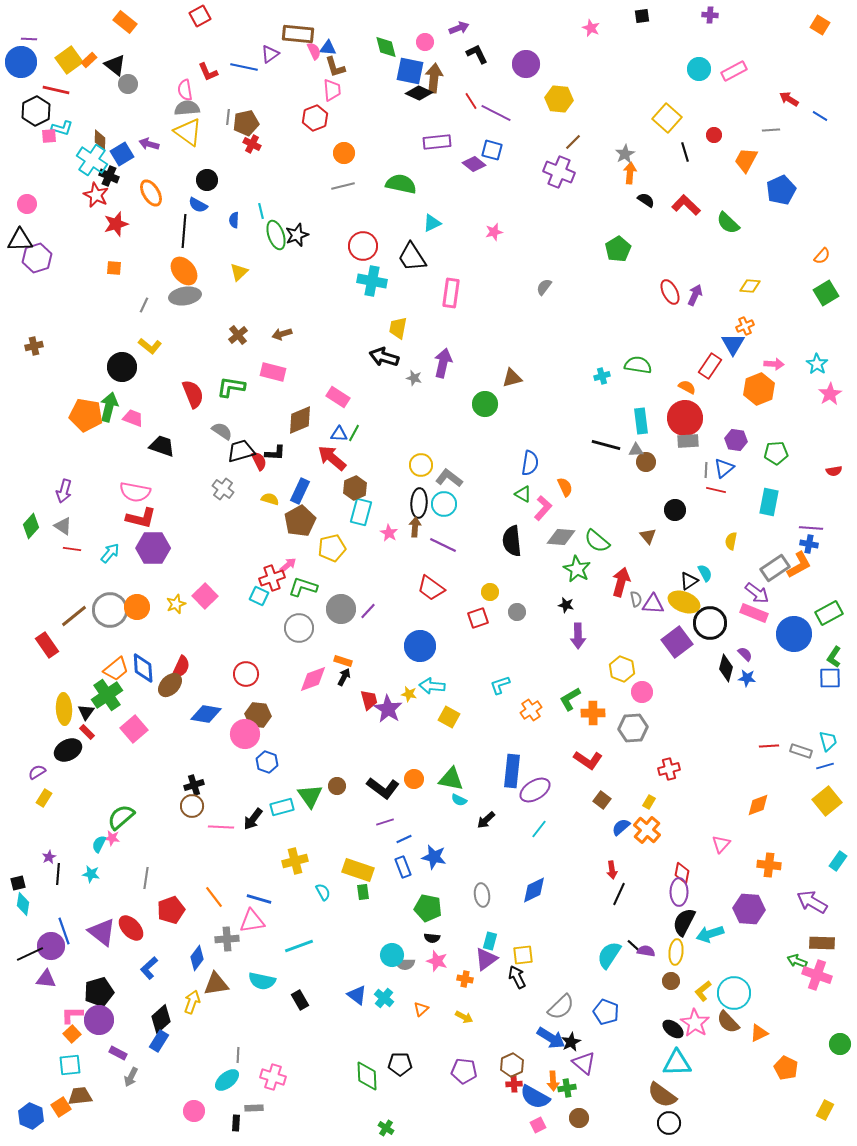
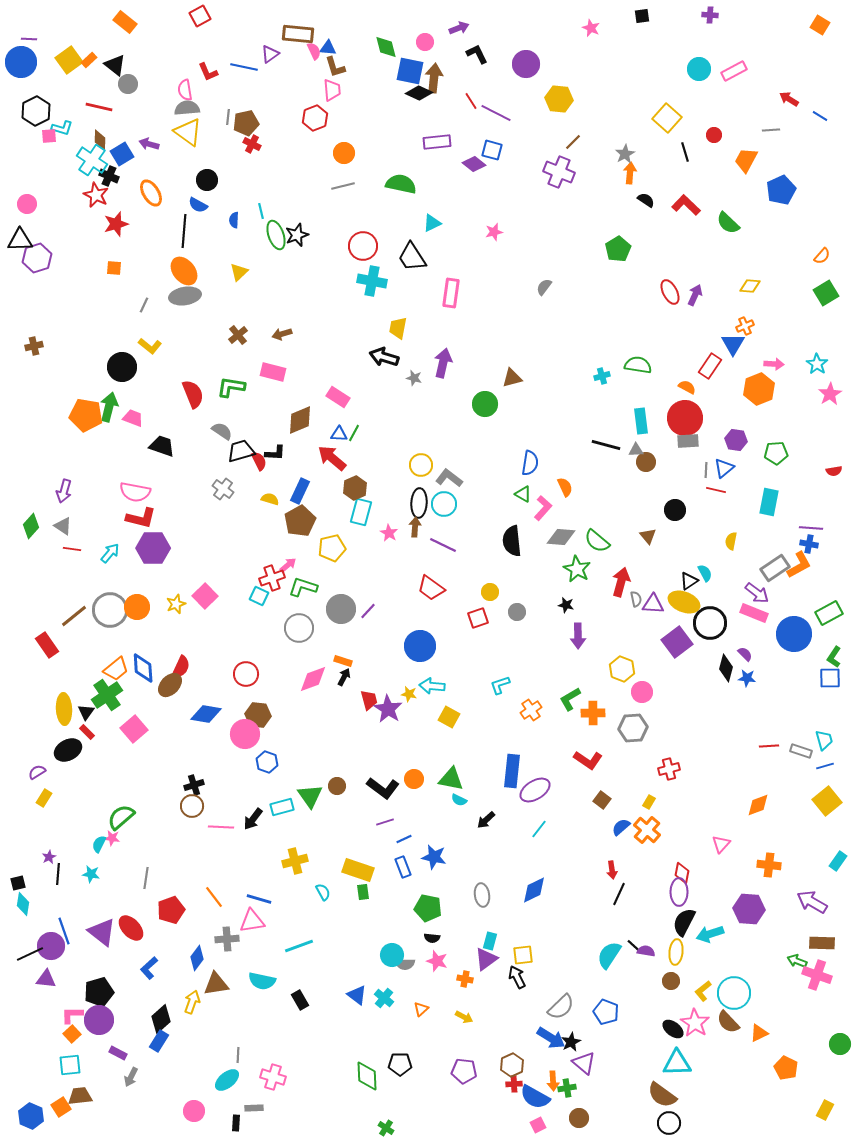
red line at (56, 90): moved 43 px right, 17 px down
cyan trapezoid at (828, 741): moved 4 px left, 1 px up
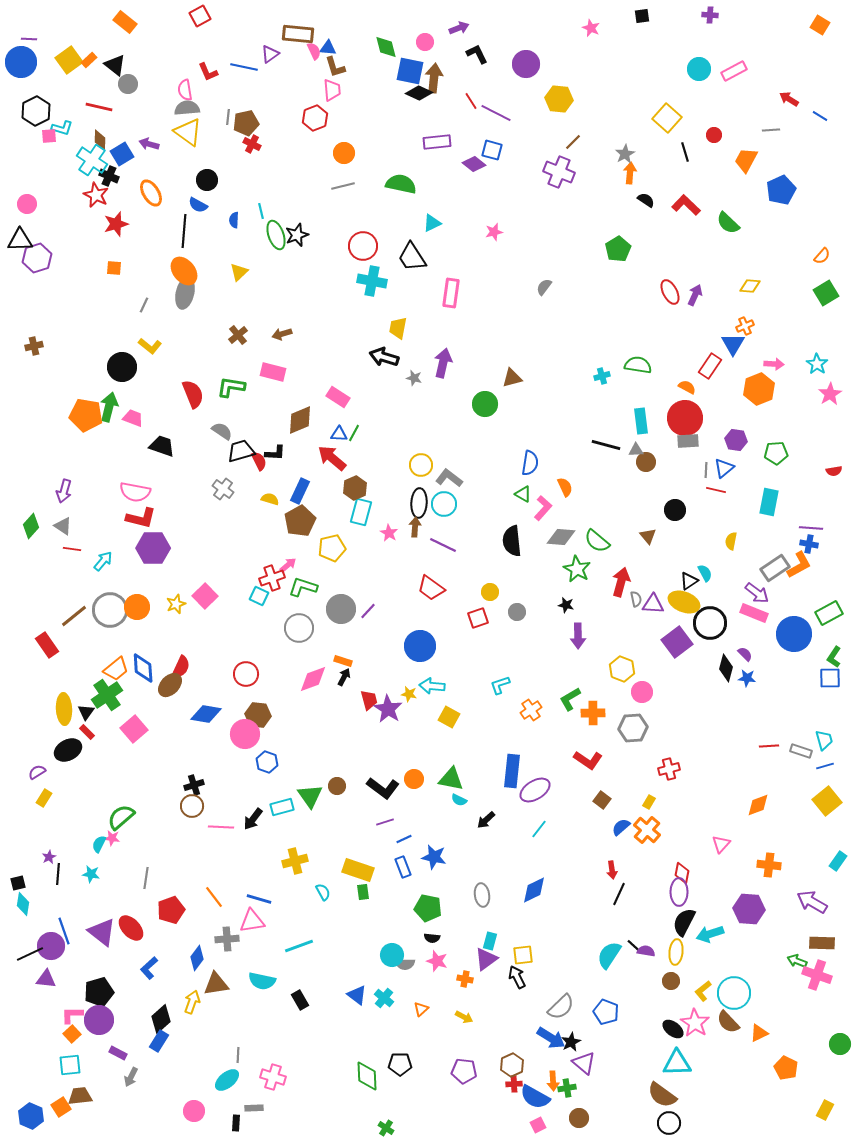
gray ellipse at (185, 296): moved 3 px up; rotated 68 degrees counterclockwise
cyan arrow at (110, 553): moved 7 px left, 8 px down
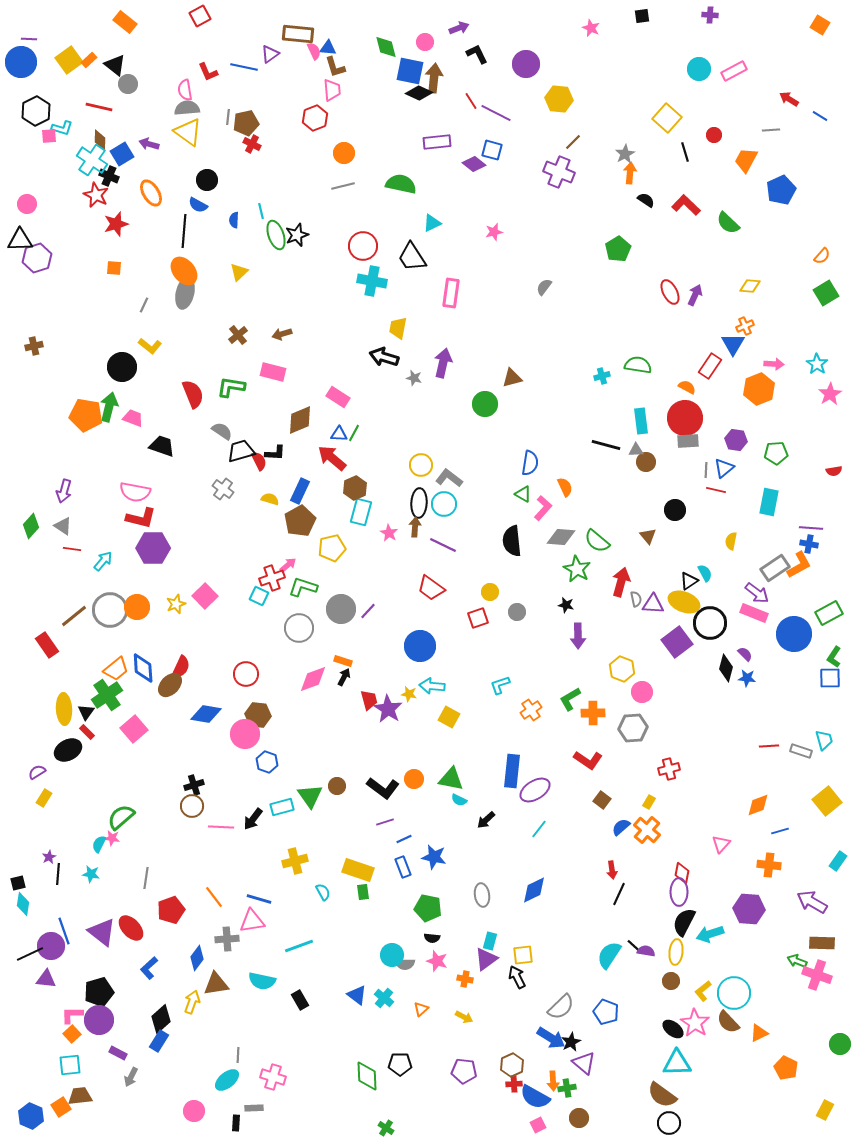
blue line at (825, 766): moved 45 px left, 65 px down
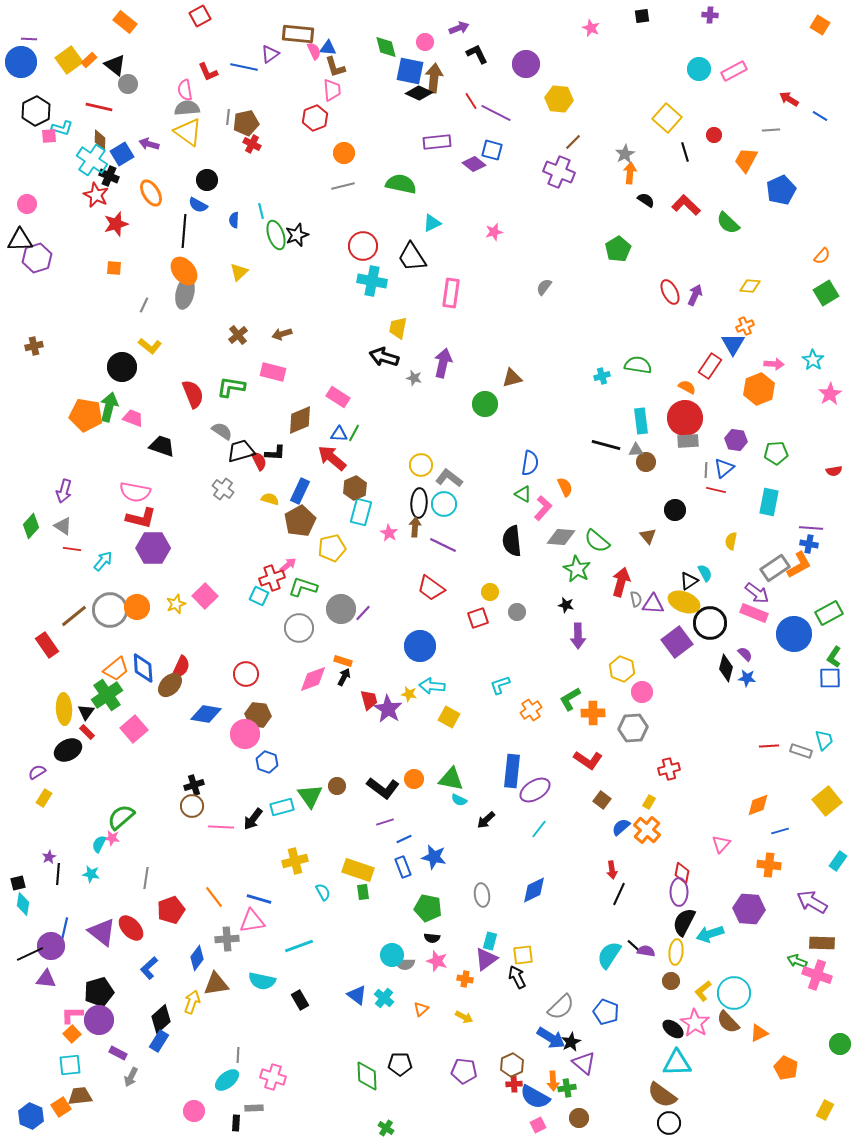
cyan star at (817, 364): moved 4 px left, 4 px up
purple line at (368, 611): moved 5 px left, 2 px down
blue line at (64, 931): rotated 32 degrees clockwise
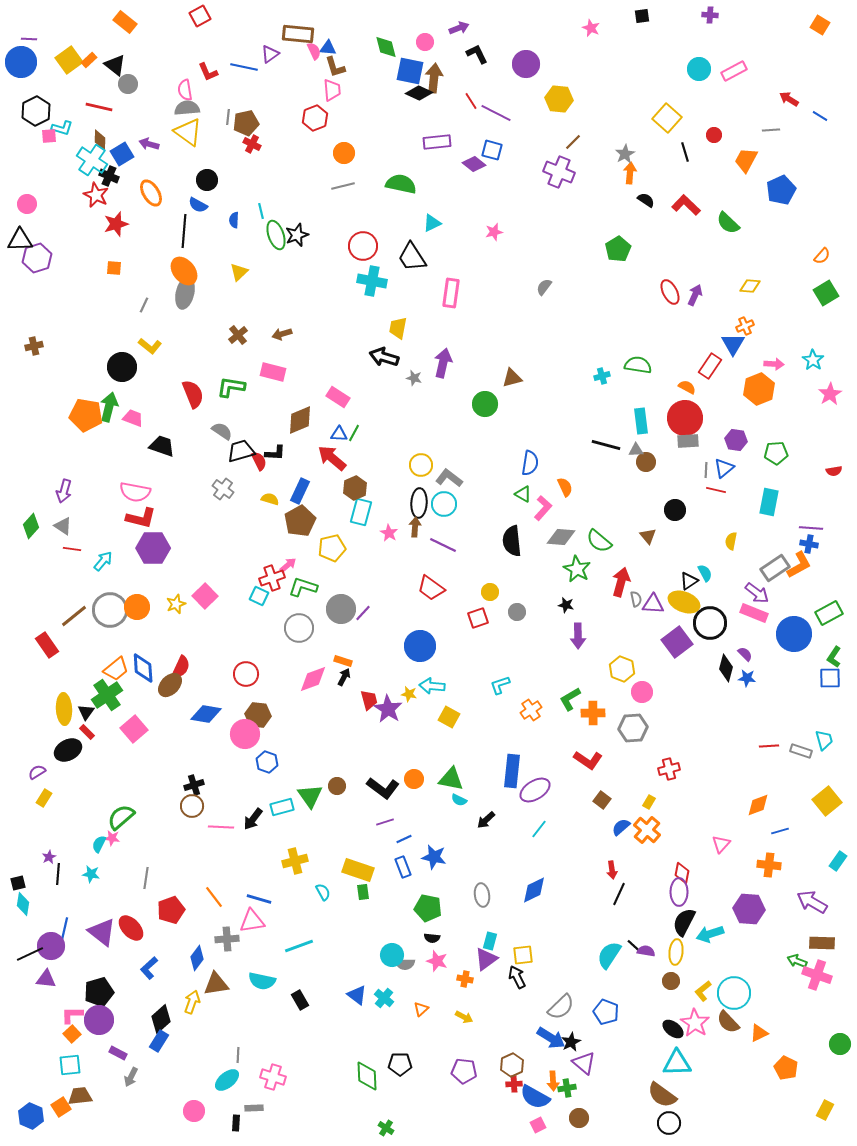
green semicircle at (597, 541): moved 2 px right
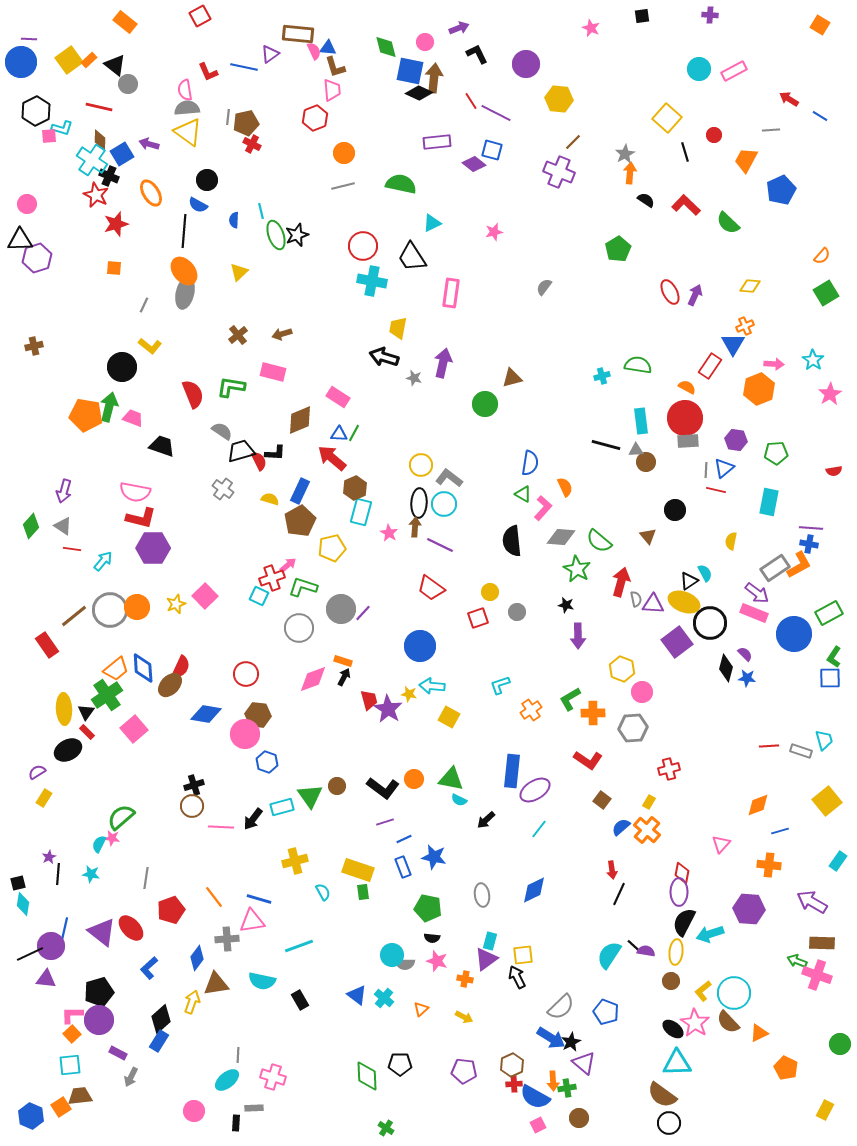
purple line at (443, 545): moved 3 px left
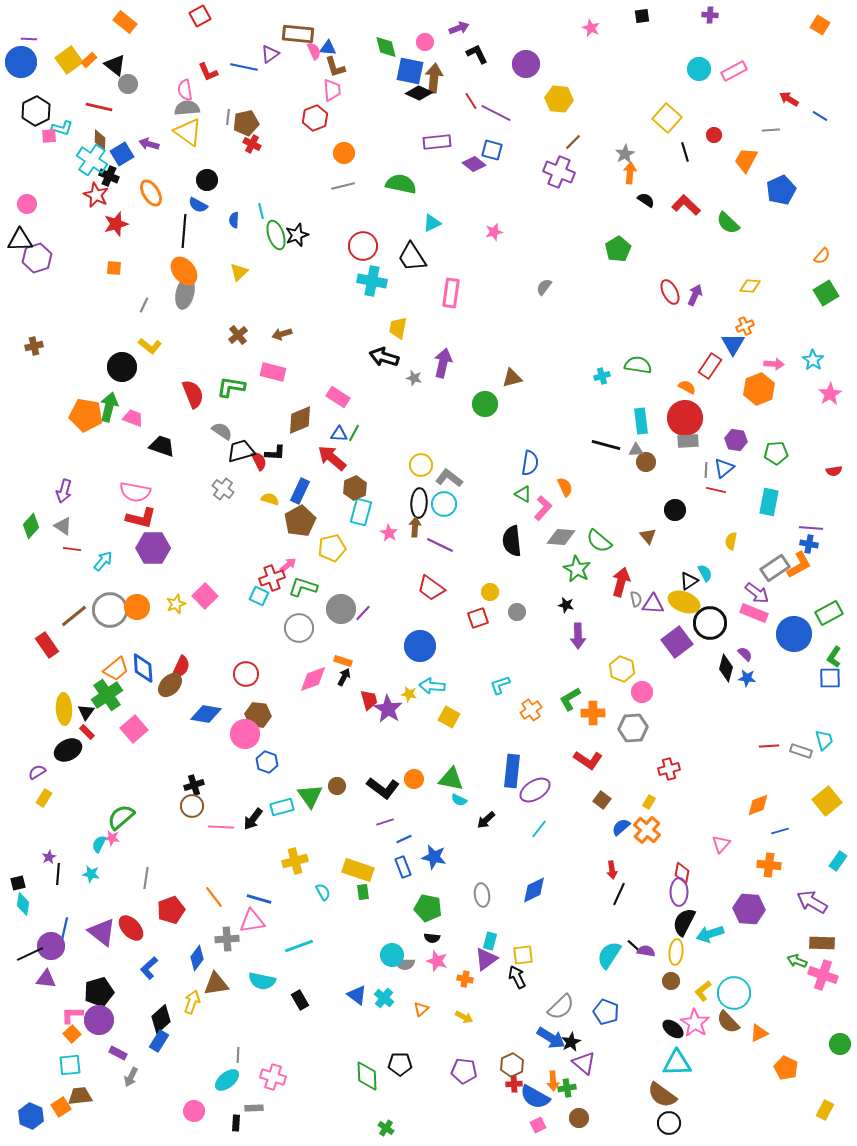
pink cross at (817, 975): moved 6 px right
